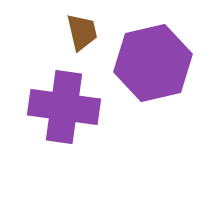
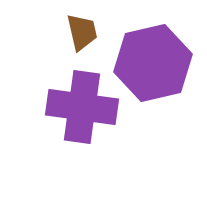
purple cross: moved 18 px right
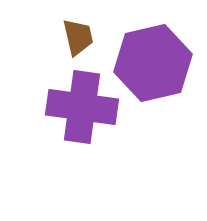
brown trapezoid: moved 4 px left, 5 px down
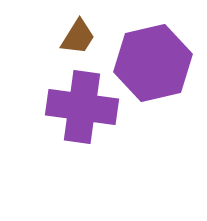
brown trapezoid: rotated 45 degrees clockwise
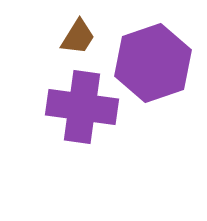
purple hexagon: rotated 6 degrees counterclockwise
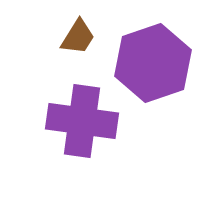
purple cross: moved 14 px down
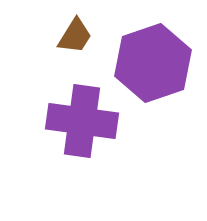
brown trapezoid: moved 3 px left, 1 px up
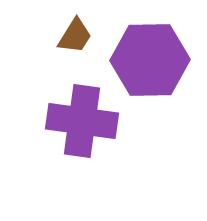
purple hexagon: moved 3 px left, 3 px up; rotated 18 degrees clockwise
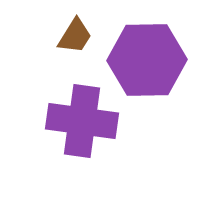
purple hexagon: moved 3 px left
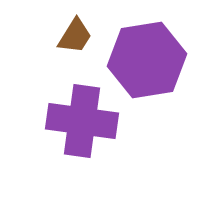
purple hexagon: rotated 8 degrees counterclockwise
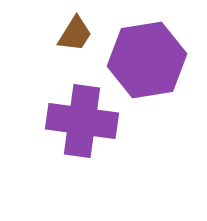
brown trapezoid: moved 2 px up
